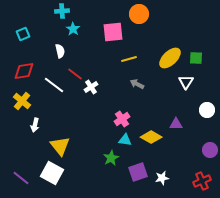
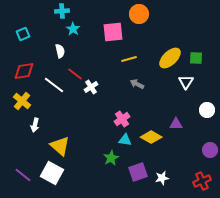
yellow triangle: rotated 10 degrees counterclockwise
purple line: moved 2 px right, 3 px up
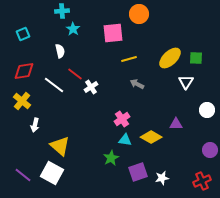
pink square: moved 1 px down
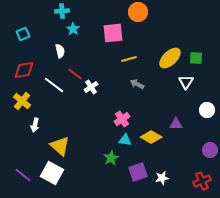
orange circle: moved 1 px left, 2 px up
red diamond: moved 1 px up
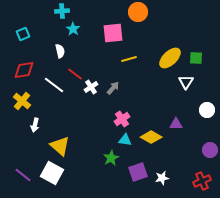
gray arrow: moved 24 px left, 4 px down; rotated 104 degrees clockwise
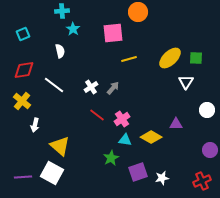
red line: moved 22 px right, 41 px down
purple line: moved 2 px down; rotated 42 degrees counterclockwise
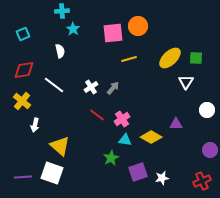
orange circle: moved 14 px down
white square: rotated 10 degrees counterclockwise
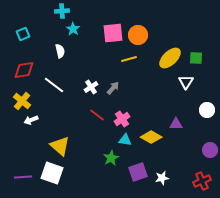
orange circle: moved 9 px down
white arrow: moved 4 px left, 5 px up; rotated 56 degrees clockwise
